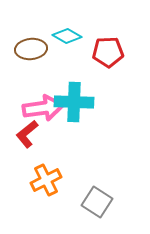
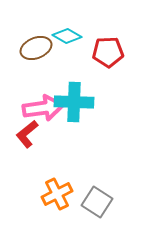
brown ellipse: moved 5 px right, 1 px up; rotated 16 degrees counterclockwise
orange cross: moved 11 px right, 14 px down
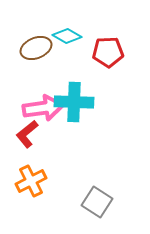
orange cross: moved 26 px left, 13 px up
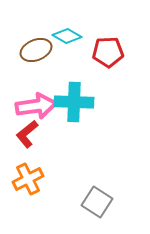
brown ellipse: moved 2 px down
pink arrow: moved 7 px left, 2 px up
orange cross: moved 3 px left, 2 px up
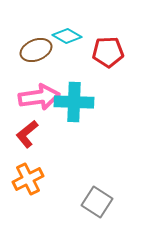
pink arrow: moved 3 px right, 9 px up
